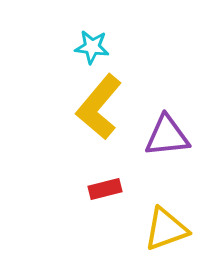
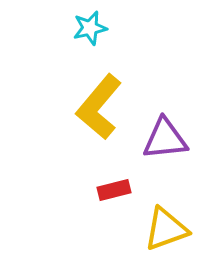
cyan star: moved 2 px left, 19 px up; rotated 20 degrees counterclockwise
purple triangle: moved 2 px left, 3 px down
red rectangle: moved 9 px right, 1 px down
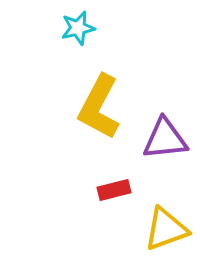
cyan star: moved 12 px left
yellow L-shape: rotated 12 degrees counterclockwise
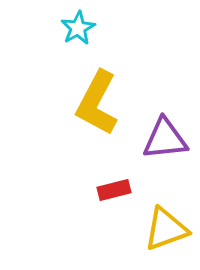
cyan star: rotated 16 degrees counterclockwise
yellow L-shape: moved 2 px left, 4 px up
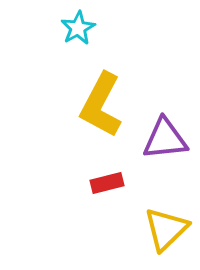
yellow L-shape: moved 4 px right, 2 px down
red rectangle: moved 7 px left, 7 px up
yellow triangle: rotated 24 degrees counterclockwise
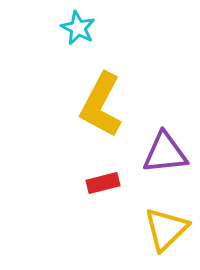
cyan star: rotated 16 degrees counterclockwise
purple triangle: moved 14 px down
red rectangle: moved 4 px left
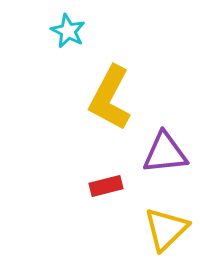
cyan star: moved 10 px left, 3 px down
yellow L-shape: moved 9 px right, 7 px up
red rectangle: moved 3 px right, 3 px down
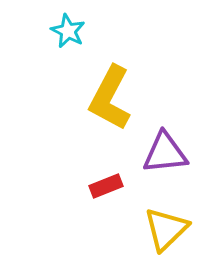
red rectangle: rotated 8 degrees counterclockwise
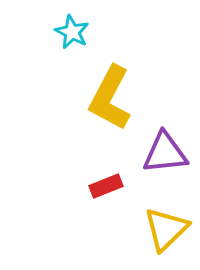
cyan star: moved 4 px right, 1 px down
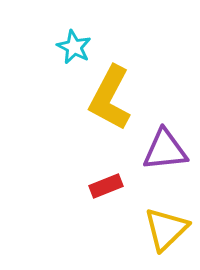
cyan star: moved 2 px right, 15 px down
purple triangle: moved 3 px up
